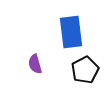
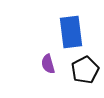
purple semicircle: moved 13 px right
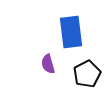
black pentagon: moved 2 px right, 4 px down
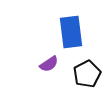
purple semicircle: moved 1 px right; rotated 108 degrees counterclockwise
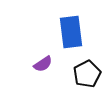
purple semicircle: moved 6 px left
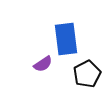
blue rectangle: moved 5 px left, 7 px down
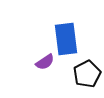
purple semicircle: moved 2 px right, 2 px up
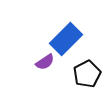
blue rectangle: rotated 52 degrees clockwise
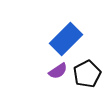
purple semicircle: moved 13 px right, 9 px down
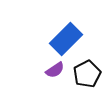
purple semicircle: moved 3 px left, 1 px up
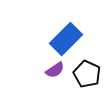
black pentagon: rotated 20 degrees counterclockwise
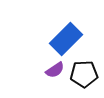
black pentagon: moved 3 px left; rotated 28 degrees counterclockwise
